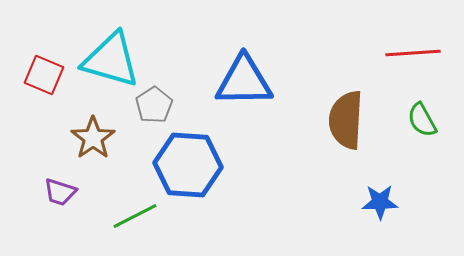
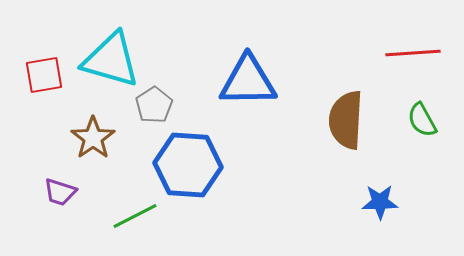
red square: rotated 33 degrees counterclockwise
blue triangle: moved 4 px right
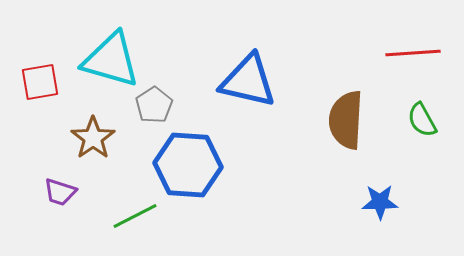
red square: moved 4 px left, 7 px down
blue triangle: rotated 14 degrees clockwise
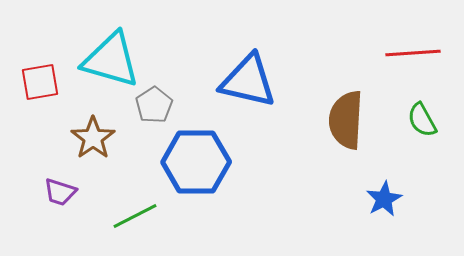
blue hexagon: moved 8 px right, 3 px up; rotated 4 degrees counterclockwise
blue star: moved 4 px right, 3 px up; rotated 27 degrees counterclockwise
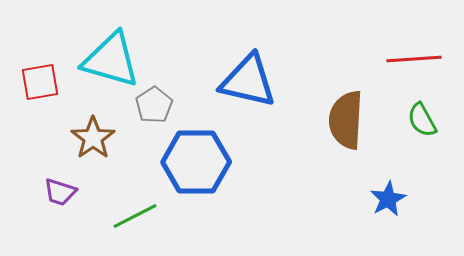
red line: moved 1 px right, 6 px down
blue star: moved 4 px right
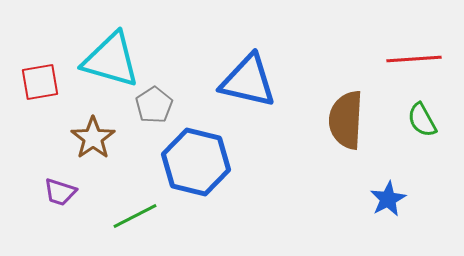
blue hexagon: rotated 14 degrees clockwise
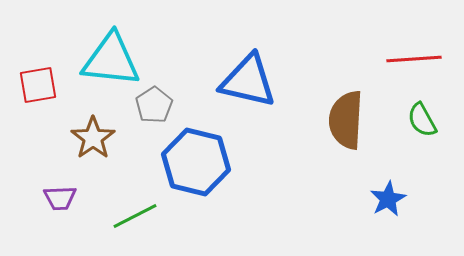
cyan triangle: rotated 10 degrees counterclockwise
red square: moved 2 px left, 3 px down
purple trapezoid: moved 6 px down; rotated 20 degrees counterclockwise
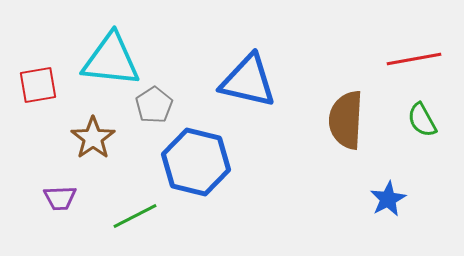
red line: rotated 6 degrees counterclockwise
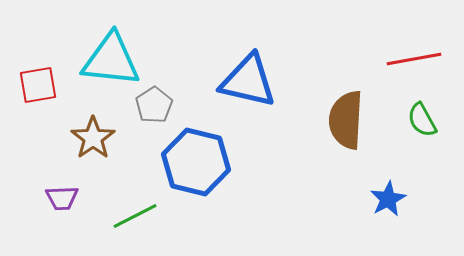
purple trapezoid: moved 2 px right
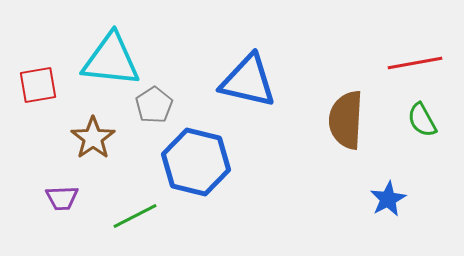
red line: moved 1 px right, 4 px down
